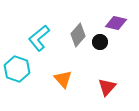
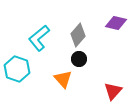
black circle: moved 21 px left, 17 px down
red triangle: moved 6 px right, 4 px down
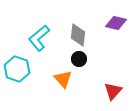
gray diamond: rotated 35 degrees counterclockwise
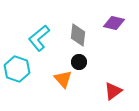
purple diamond: moved 2 px left
black circle: moved 3 px down
red triangle: rotated 12 degrees clockwise
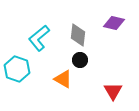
black circle: moved 1 px right, 2 px up
orange triangle: rotated 18 degrees counterclockwise
red triangle: rotated 24 degrees counterclockwise
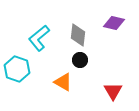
orange triangle: moved 3 px down
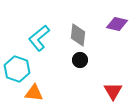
purple diamond: moved 3 px right, 1 px down
orange triangle: moved 29 px left, 11 px down; rotated 24 degrees counterclockwise
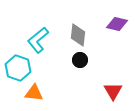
cyan L-shape: moved 1 px left, 2 px down
cyan hexagon: moved 1 px right, 1 px up
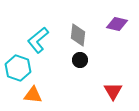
orange triangle: moved 1 px left, 2 px down
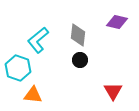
purple diamond: moved 2 px up
